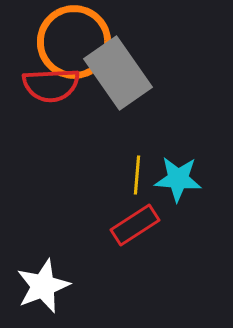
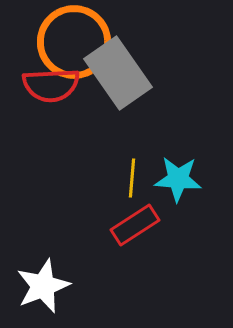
yellow line: moved 5 px left, 3 px down
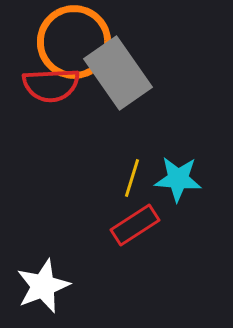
yellow line: rotated 12 degrees clockwise
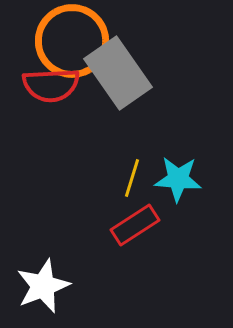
orange circle: moved 2 px left, 1 px up
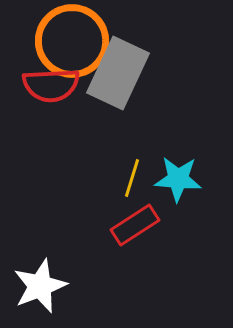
gray rectangle: rotated 60 degrees clockwise
white star: moved 3 px left
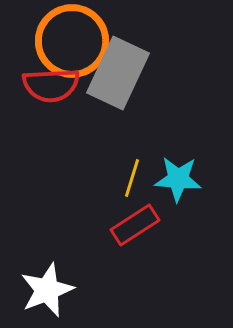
white star: moved 7 px right, 4 px down
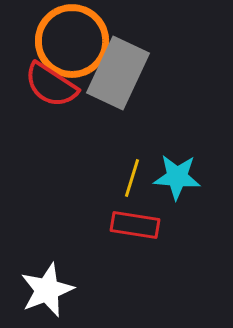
red semicircle: rotated 36 degrees clockwise
cyan star: moved 1 px left, 2 px up
red rectangle: rotated 42 degrees clockwise
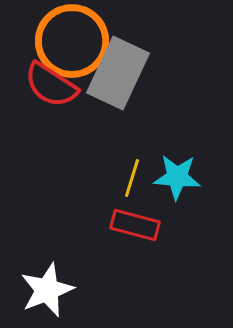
red rectangle: rotated 6 degrees clockwise
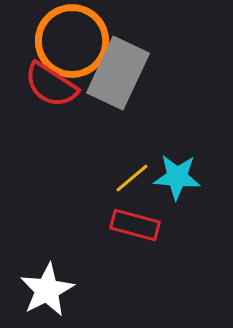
yellow line: rotated 33 degrees clockwise
white star: rotated 6 degrees counterclockwise
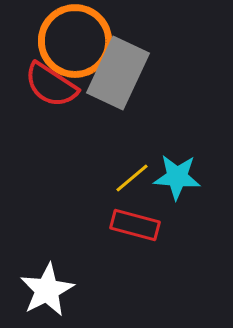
orange circle: moved 3 px right
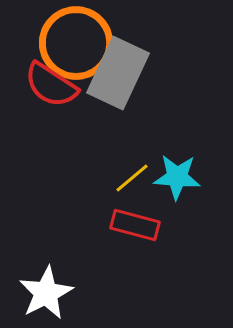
orange circle: moved 1 px right, 2 px down
white star: moved 1 px left, 3 px down
